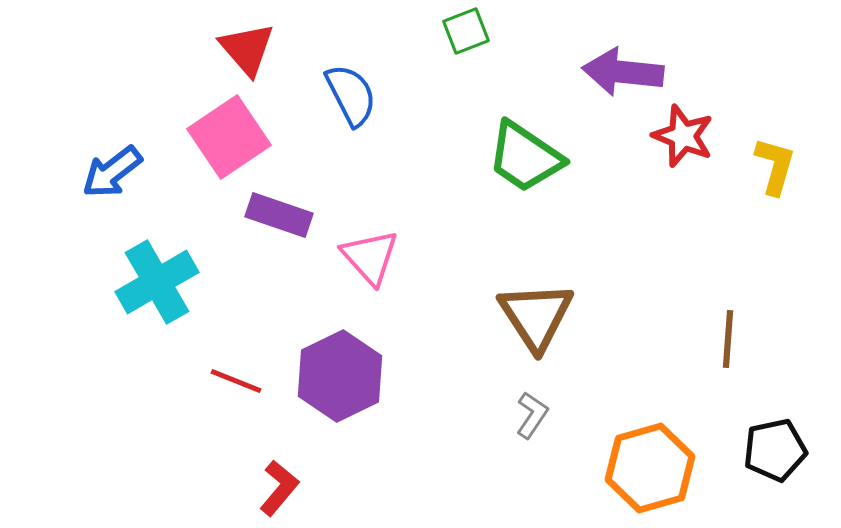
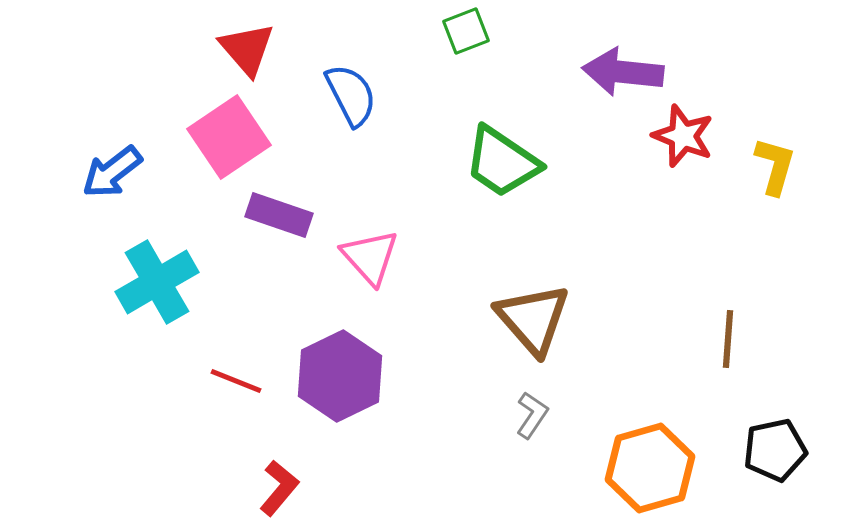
green trapezoid: moved 23 px left, 5 px down
brown triangle: moved 3 px left, 3 px down; rotated 8 degrees counterclockwise
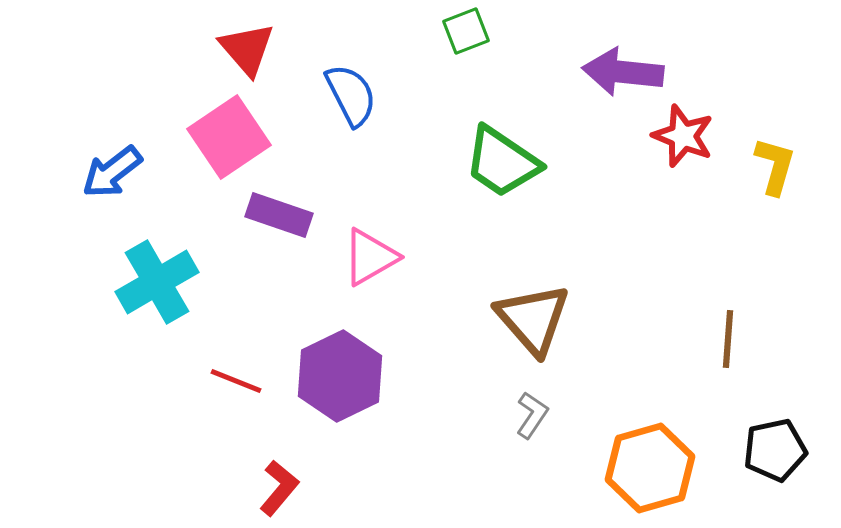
pink triangle: rotated 42 degrees clockwise
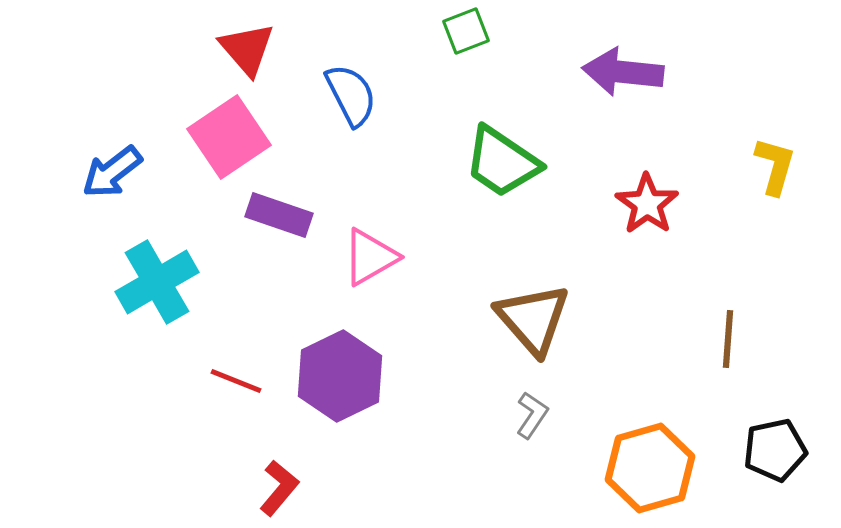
red star: moved 36 px left, 68 px down; rotated 14 degrees clockwise
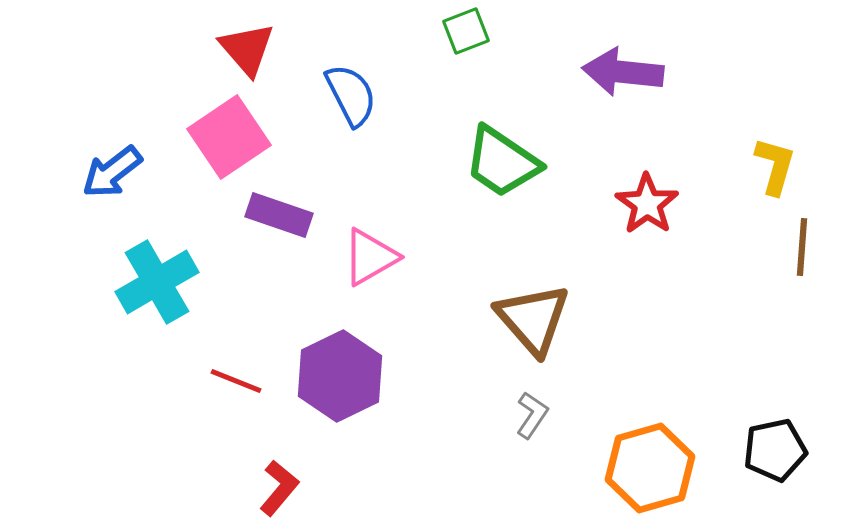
brown line: moved 74 px right, 92 px up
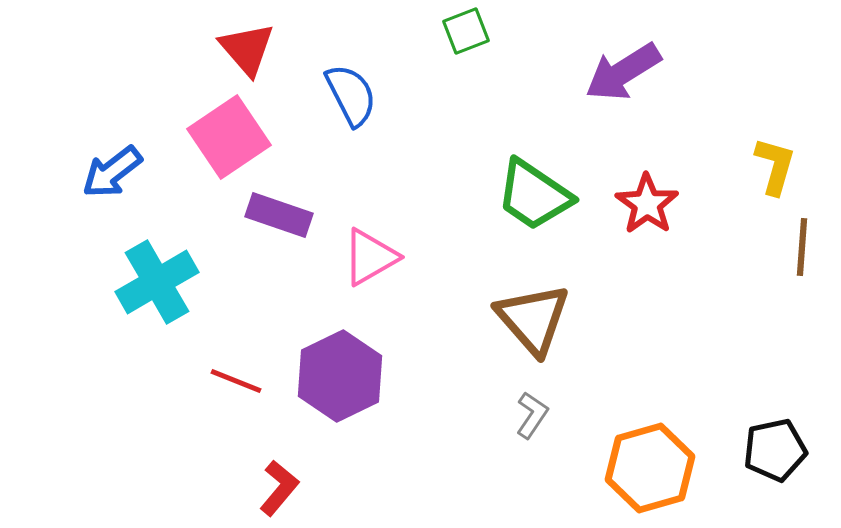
purple arrow: rotated 38 degrees counterclockwise
green trapezoid: moved 32 px right, 33 px down
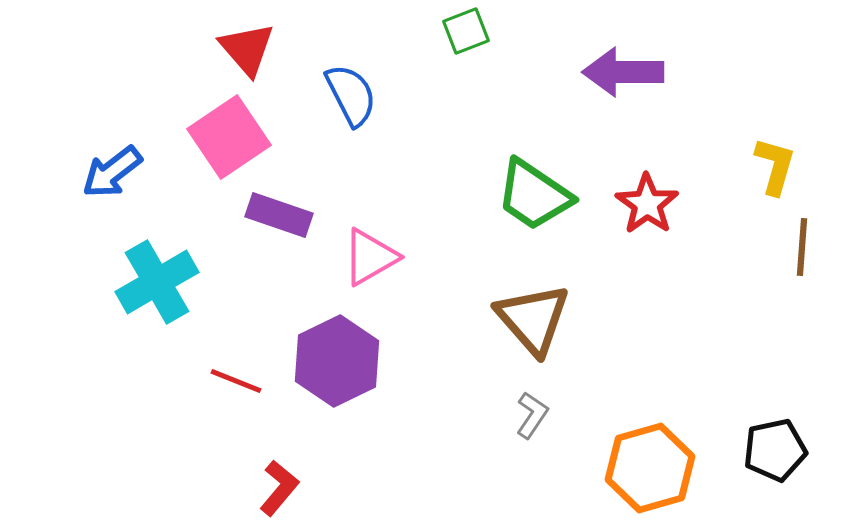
purple arrow: rotated 32 degrees clockwise
purple hexagon: moved 3 px left, 15 px up
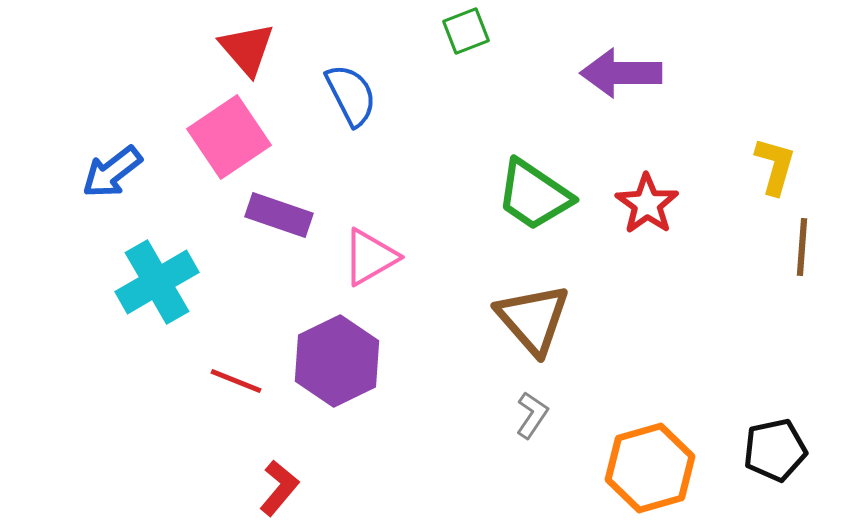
purple arrow: moved 2 px left, 1 px down
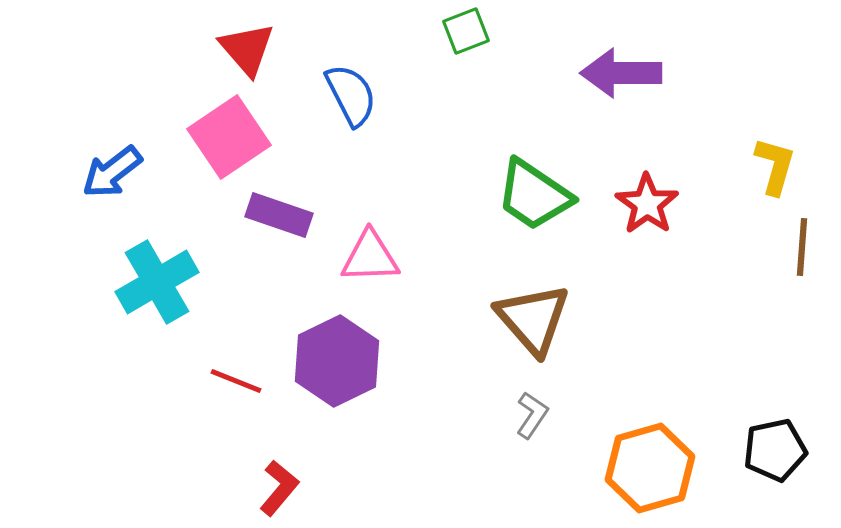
pink triangle: rotated 28 degrees clockwise
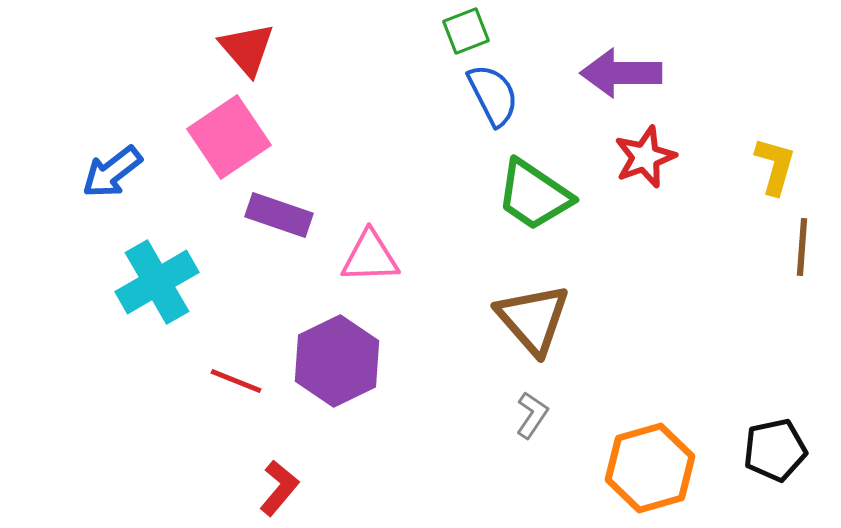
blue semicircle: moved 142 px right
red star: moved 2 px left, 47 px up; rotated 16 degrees clockwise
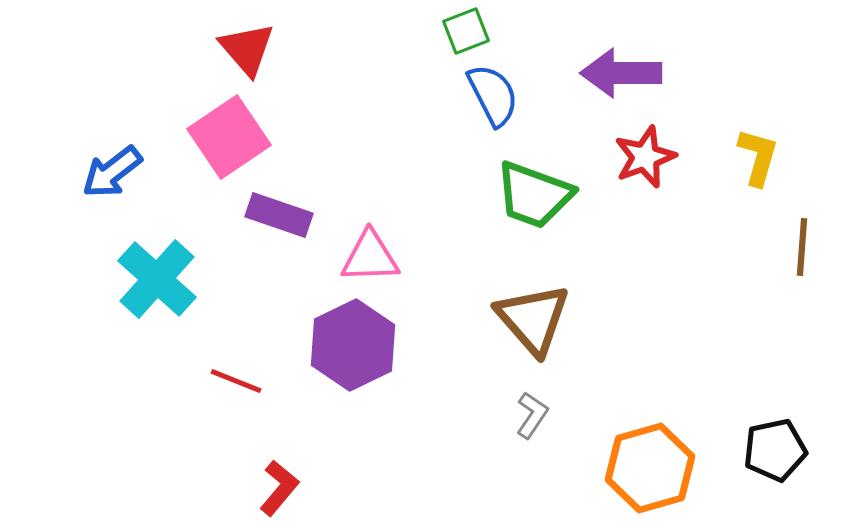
yellow L-shape: moved 17 px left, 9 px up
green trapezoid: rotated 14 degrees counterclockwise
cyan cross: moved 3 px up; rotated 18 degrees counterclockwise
purple hexagon: moved 16 px right, 16 px up
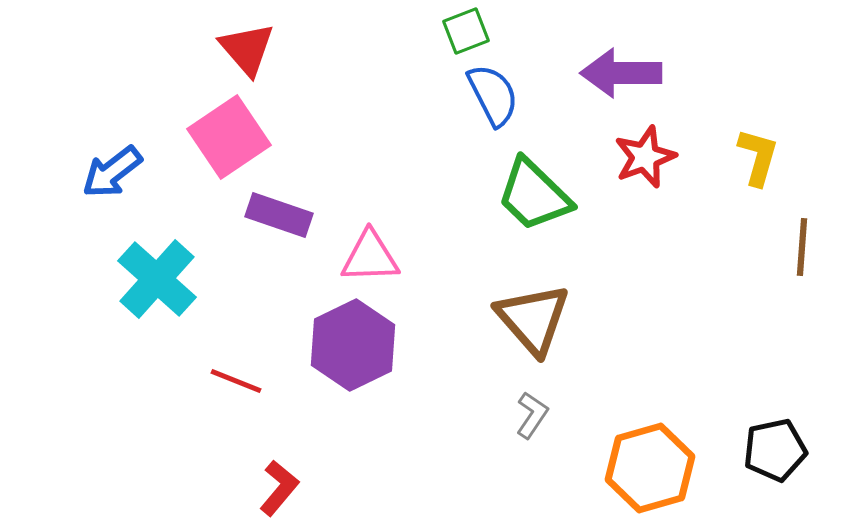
green trapezoid: rotated 24 degrees clockwise
